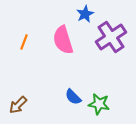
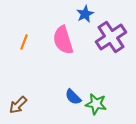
green star: moved 3 px left
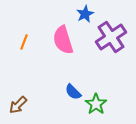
blue semicircle: moved 5 px up
green star: rotated 25 degrees clockwise
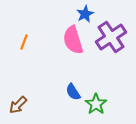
pink semicircle: moved 10 px right
blue semicircle: rotated 12 degrees clockwise
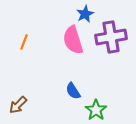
purple cross: rotated 24 degrees clockwise
blue semicircle: moved 1 px up
green star: moved 6 px down
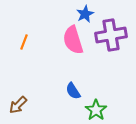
purple cross: moved 2 px up
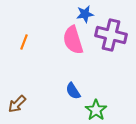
blue star: rotated 18 degrees clockwise
purple cross: rotated 24 degrees clockwise
brown arrow: moved 1 px left, 1 px up
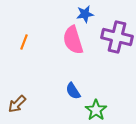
purple cross: moved 6 px right, 2 px down
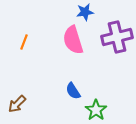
blue star: moved 2 px up
purple cross: rotated 28 degrees counterclockwise
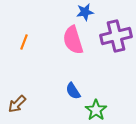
purple cross: moved 1 px left, 1 px up
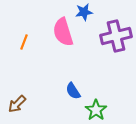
blue star: moved 1 px left
pink semicircle: moved 10 px left, 8 px up
